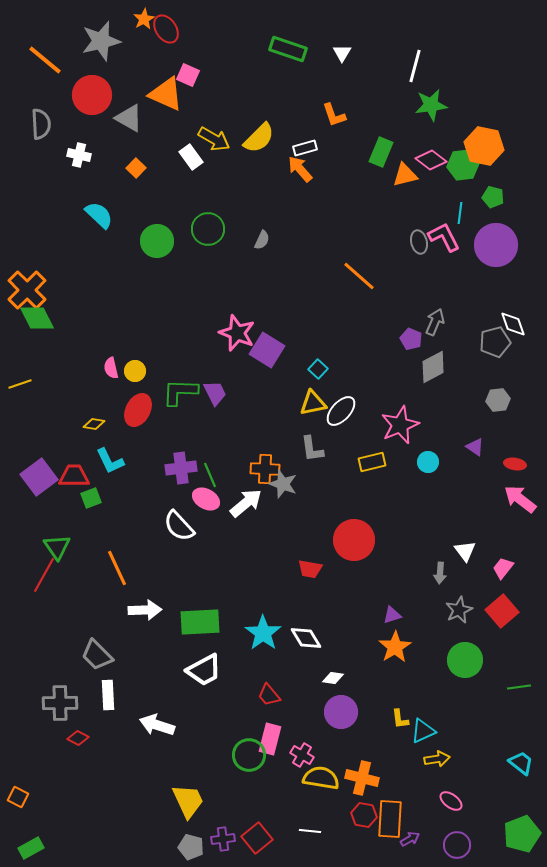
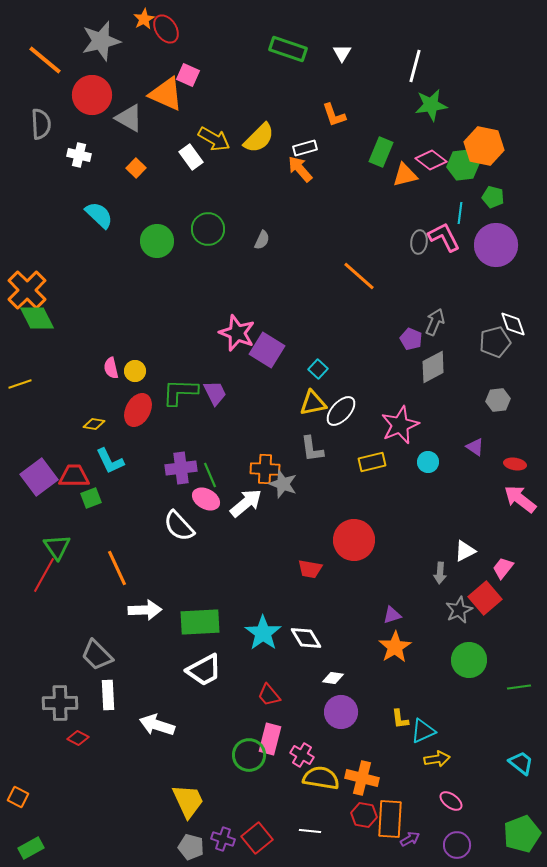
gray ellipse at (419, 242): rotated 20 degrees clockwise
white triangle at (465, 551): rotated 40 degrees clockwise
red square at (502, 611): moved 17 px left, 13 px up
green circle at (465, 660): moved 4 px right
purple cross at (223, 839): rotated 25 degrees clockwise
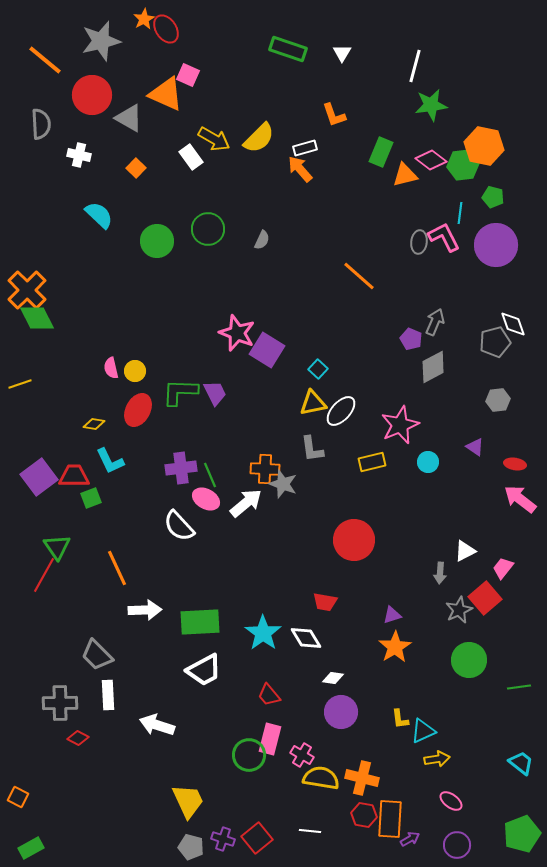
red trapezoid at (310, 569): moved 15 px right, 33 px down
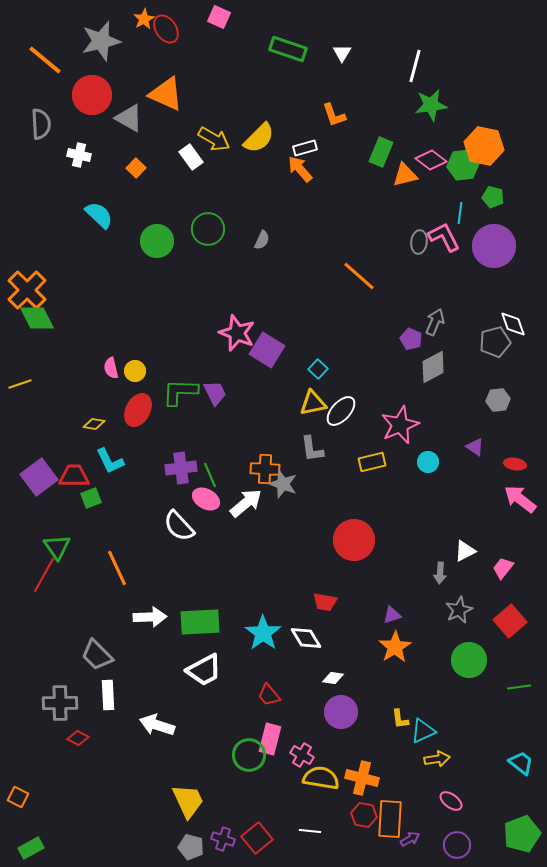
pink square at (188, 75): moved 31 px right, 58 px up
purple circle at (496, 245): moved 2 px left, 1 px down
red square at (485, 598): moved 25 px right, 23 px down
white arrow at (145, 610): moved 5 px right, 7 px down
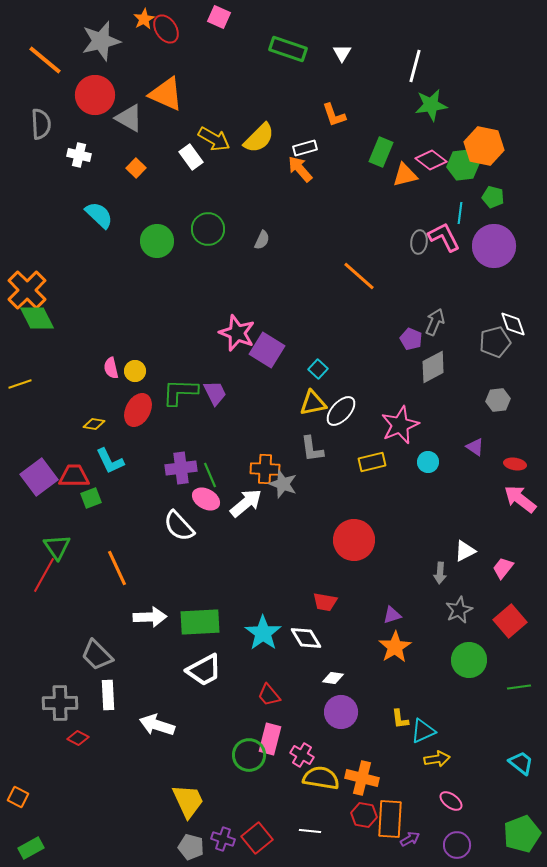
red circle at (92, 95): moved 3 px right
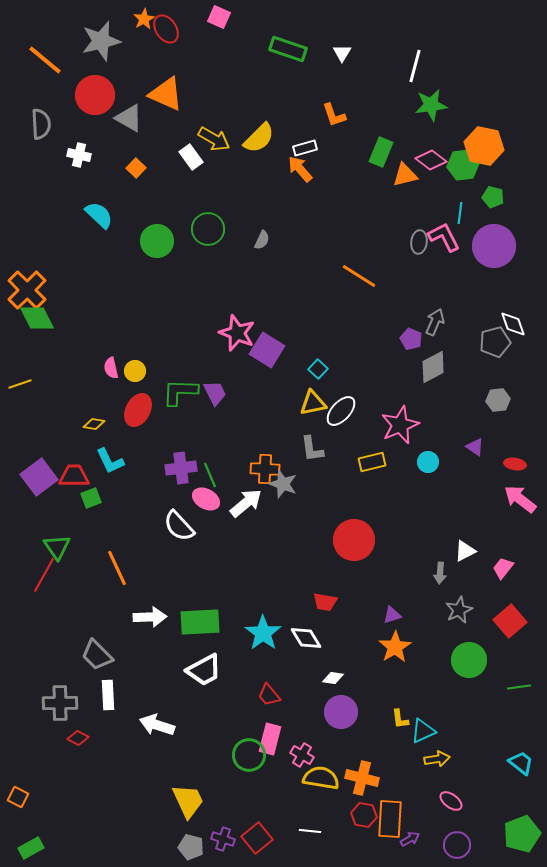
orange line at (359, 276): rotated 9 degrees counterclockwise
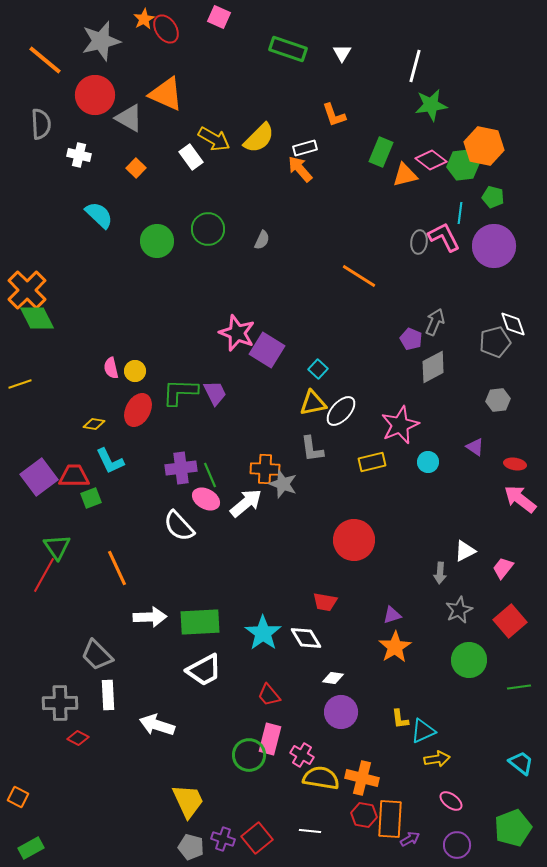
green pentagon at (522, 834): moved 9 px left, 6 px up
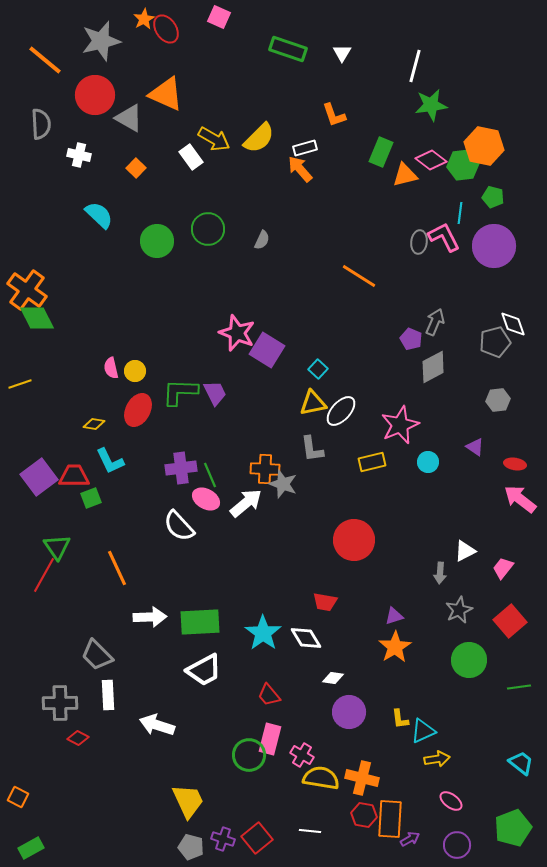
orange cross at (27, 290): rotated 9 degrees counterclockwise
purple triangle at (392, 615): moved 2 px right, 1 px down
purple circle at (341, 712): moved 8 px right
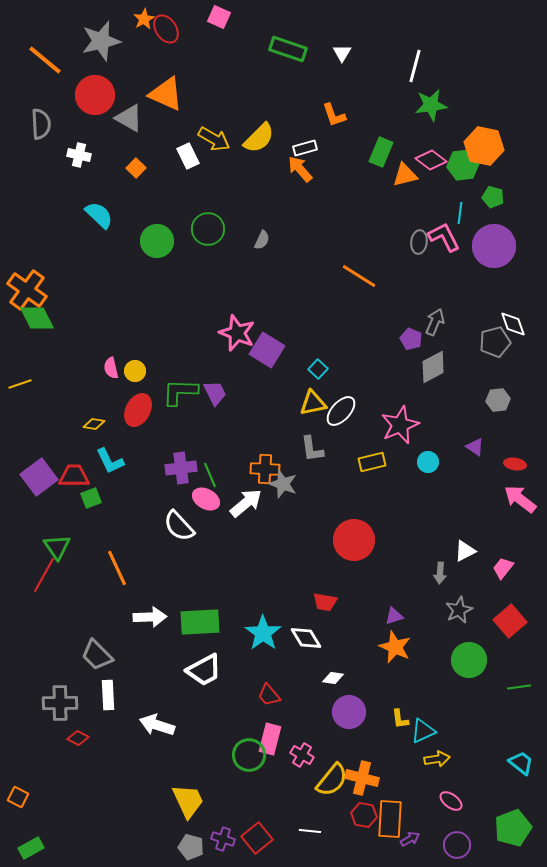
white rectangle at (191, 157): moved 3 px left, 1 px up; rotated 10 degrees clockwise
orange star at (395, 647): rotated 16 degrees counterclockwise
yellow semicircle at (321, 778): moved 11 px right, 2 px down; rotated 120 degrees clockwise
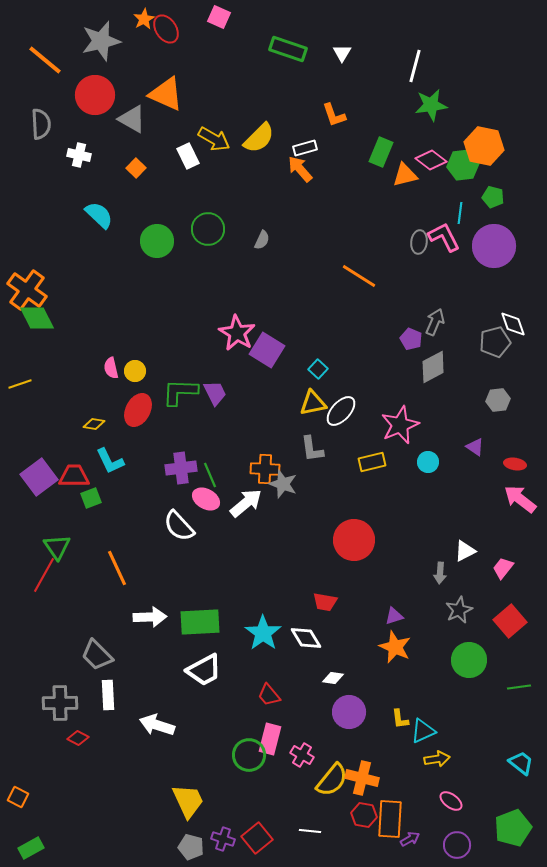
gray triangle at (129, 118): moved 3 px right, 1 px down
pink star at (237, 333): rotated 9 degrees clockwise
